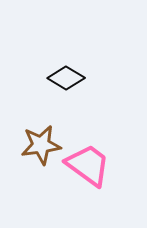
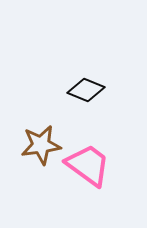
black diamond: moved 20 px right, 12 px down; rotated 9 degrees counterclockwise
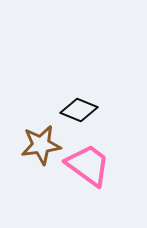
black diamond: moved 7 px left, 20 px down
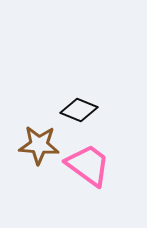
brown star: moved 2 px left; rotated 12 degrees clockwise
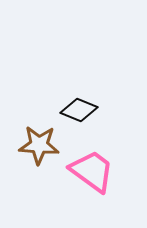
pink trapezoid: moved 4 px right, 6 px down
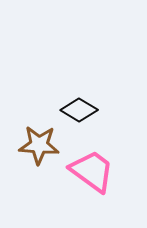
black diamond: rotated 9 degrees clockwise
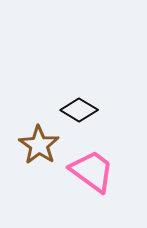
brown star: rotated 30 degrees clockwise
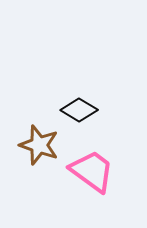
brown star: rotated 15 degrees counterclockwise
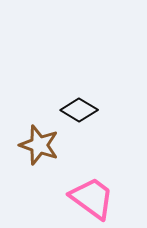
pink trapezoid: moved 27 px down
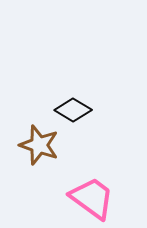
black diamond: moved 6 px left
